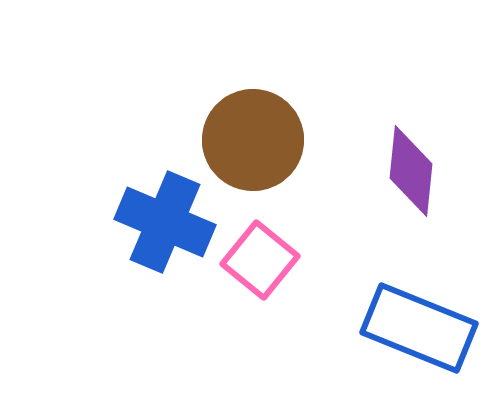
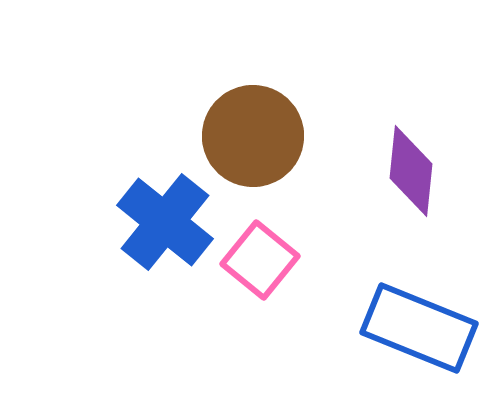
brown circle: moved 4 px up
blue cross: rotated 16 degrees clockwise
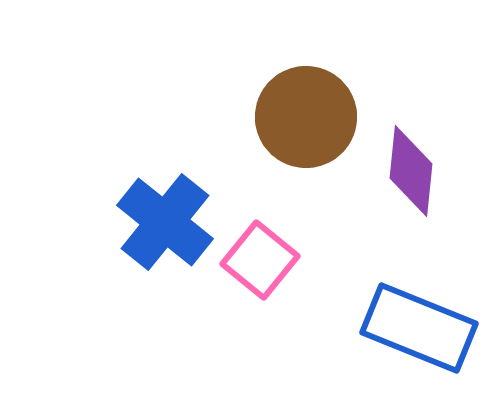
brown circle: moved 53 px right, 19 px up
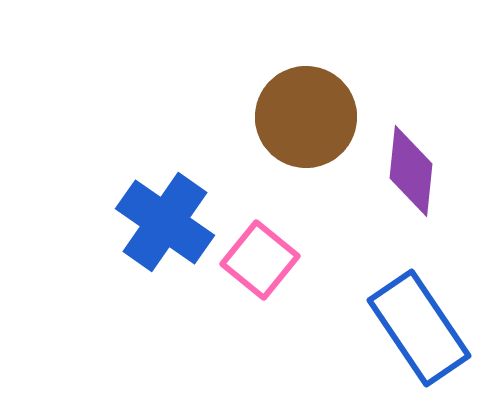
blue cross: rotated 4 degrees counterclockwise
blue rectangle: rotated 34 degrees clockwise
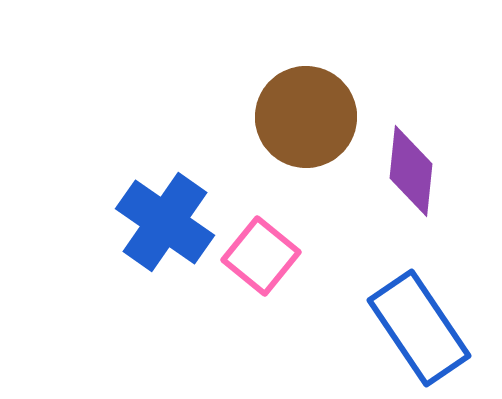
pink square: moved 1 px right, 4 px up
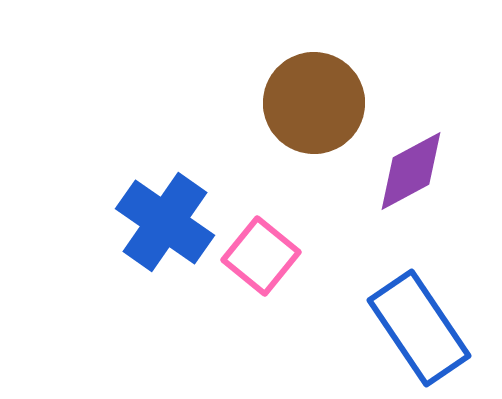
brown circle: moved 8 px right, 14 px up
purple diamond: rotated 56 degrees clockwise
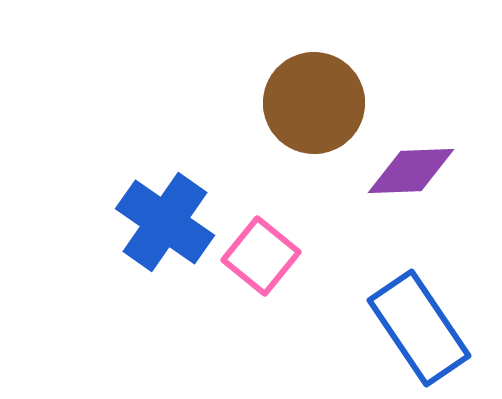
purple diamond: rotated 26 degrees clockwise
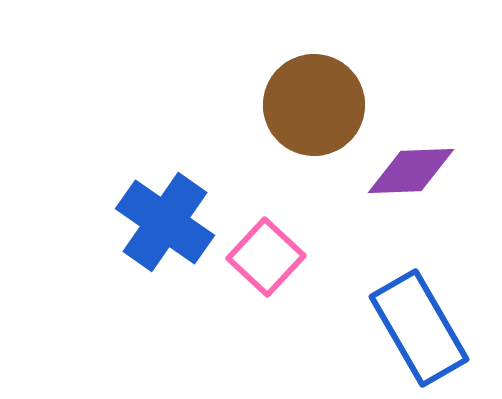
brown circle: moved 2 px down
pink square: moved 5 px right, 1 px down; rotated 4 degrees clockwise
blue rectangle: rotated 4 degrees clockwise
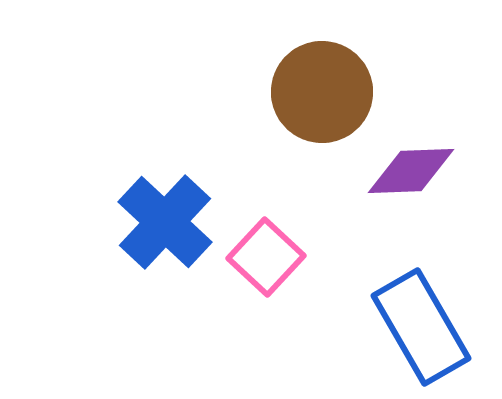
brown circle: moved 8 px right, 13 px up
blue cross: rotated 8 degrees clockwise
blue rectangle: moved 2 px right, 1 px up
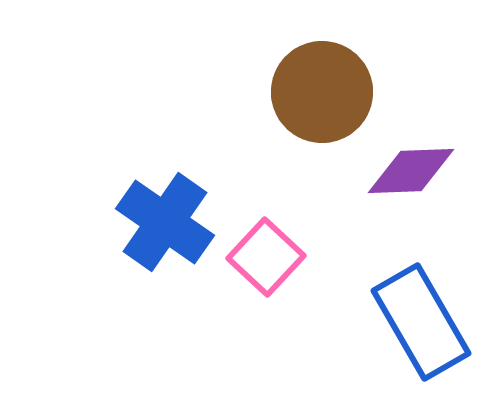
blue cross: rotated 8 degrees counterclockwise
blue rectangle: moved 5 px up
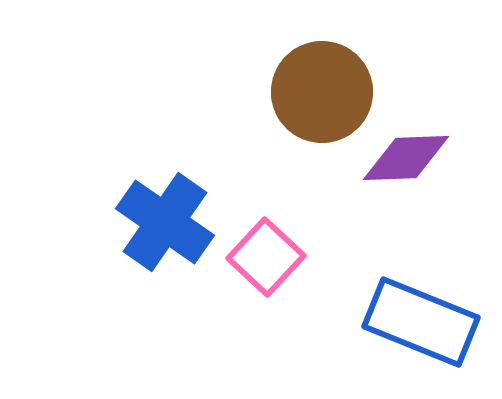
purple diamond: moved 5 px left, 13 px up
blue rectangle: rotated 38 degrees counterclockwise
